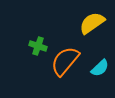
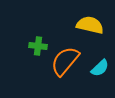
yellow semicircle: moved 2 px left, 2 px down; rotated 48 degrees clockwise
green cross: rotated 12 degrees counterclockwise
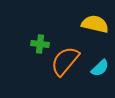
yellow semicircle: moved 5 px right, 1 px up
green cross: moved 2 px right, 2 px up
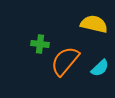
yellow semicircle: moved 1 px left
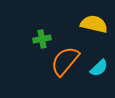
green cross: moved 2 px right, 5 px up; rotated 18 degrees counterclockwise
cyan semicircle: moved 1 px left
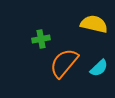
green cross: moved 1 px left
orange semicircle: moved 1 px left, 2 px down
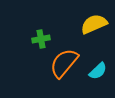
yellow semicircle: rotated 36 degrees counterclockwise
cyan semicircle: moved 1 px left, 3 px down
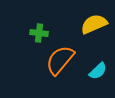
green cross: moved 2 px left, 6 px up; rotated 18 degrees clockwise
orange semicircle: moved 4 px left, 3 px up
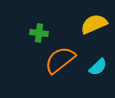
orange semicircle: rotated 12 degrees clockwise
cyan semicircle: moved 4 px up
